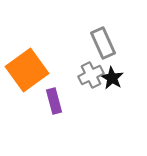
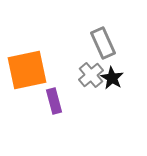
orange square: rotated 24 degrees clockwise
gray cross: rotated 15 degrees counterclockwise
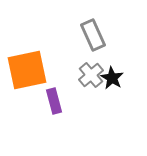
gray rectangle: moved 10 px left, 8 px up
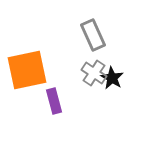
gray cross: moved 3 px right, 2 px up; rotated 15 degrees counterclockwise
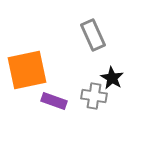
gray cross: moved 23 px down; rotated 25 degrees counterclockwise
purple rectangle: rotated 55 degrees counterclockwise
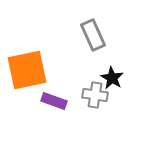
gray cross: moved 1 px right, 1 px up
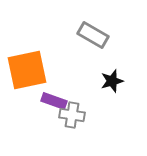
gray rectangle: rotated 36 degrees counterclockwise
black star: moved 3 px down; rotated 25 degrees clockwise
gray cross: moved 23 px left, 20 px down
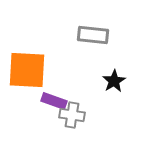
gray rectangle: rotated 24 degrees counterclockwise
orange square: rotated 15 degrees clockwise
black star: moved 2 px right; rotated 15 degrees counterclockwise
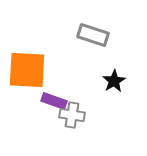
gray rectangle: rotated 12 degrees clockwise
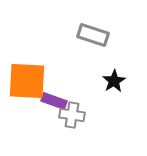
orange square: moved 11 px down
